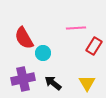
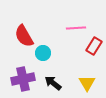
red semicircle: moved 2 px up
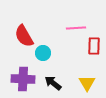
red rectangle: rotated 30 degrees counterclockwise
purple cross: rotated 15 degrees clockwise
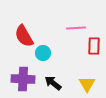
yellow triangle: moved 1 px down
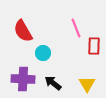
pink line: rotated 72 degrees clockwise
red semicircle: moved 1 px left, 5 px up
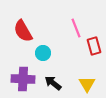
red rectangle: rotated 18 degrees counterclockwise
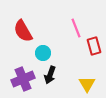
purple cross: rotated 25 degrees counterclockwise
black arrow: moved 3 px left, 8 px up; rotated 108 degrees counterclockwise
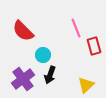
red semicircle: rotated 15 degrees counterclockwise
cyan circle: moved 2 px down
purple cross: rotated 15 degrees counterclockwise
yellow triangle: moved 1 px left, 1 px down; rotated 18 degrees clockwise
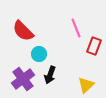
red rectangle: rotated 36 degrees clockwise
cyan circle: moved 4 px left, 1 px up
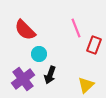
red semicircle: moved 2 px right, 1 px up
red rectangle: moved 1 px up
